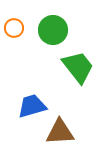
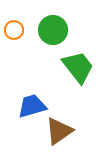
orange circle: moved 2 px down
brown triangle: moved 1 px left, 1 px up; rotated 32 degrees counterclockwise
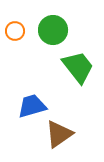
orange circle: moved 1 px right, 1 px down
brown triangle: moved 3 px down
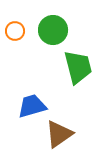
green trapezoid: rotated 24 degrees clockwise
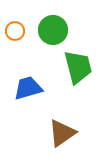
blue trapezoid: moved 4 px left, 18 px up
brown triangle: moved 3 px right, 1 px up
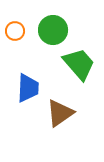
green trapezoid: moved 1 px right, 3 px up; rotated 27 degrees counterclockwise
blue trapezoid: rotated 108 degrees clockwise
brown triangle: moved 2 px left, 20 px up
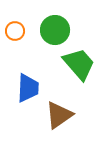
green circle: moved 2 px right
brown triangle: moved 1 px left, 2 px down
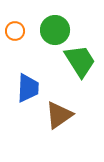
green trapezoid: moved 1 px right, 3 px up; rotated 9 degrees clockwise
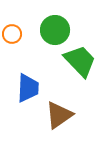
orange circle: moved 3 px left, 3 px down
green trapezoid: rotated 12 degrees counterclockwise
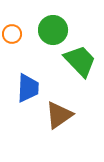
green circle: moved 2 px left
